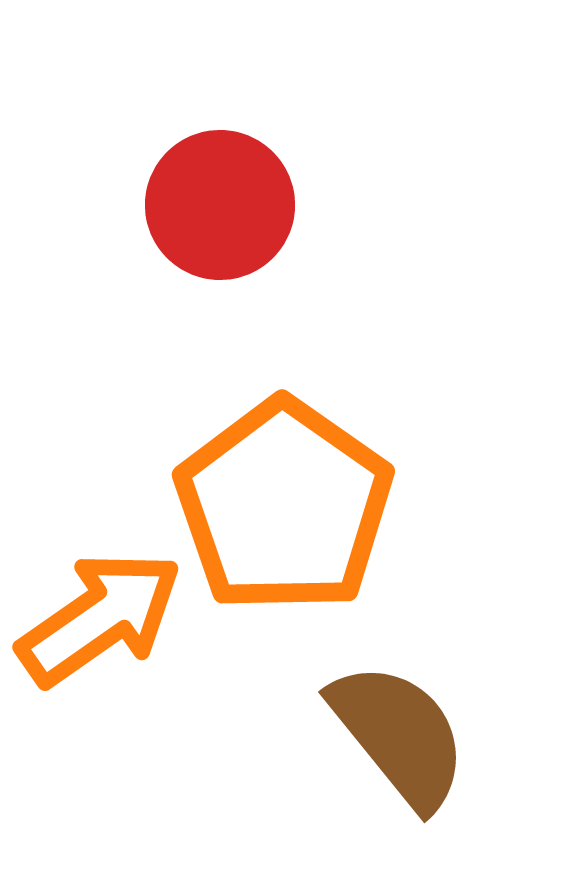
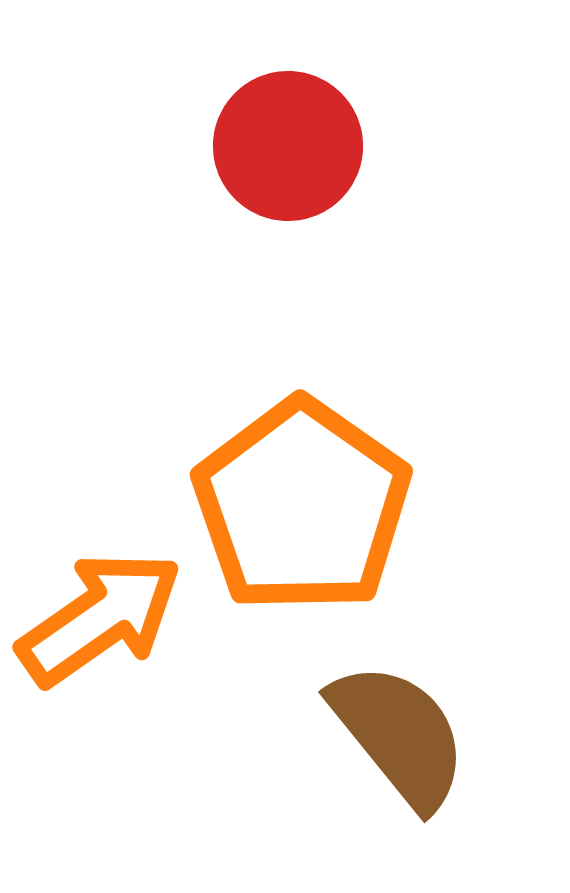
red circle: moved 68 px right, 59 px up
orange pentagon: moved 18 px right
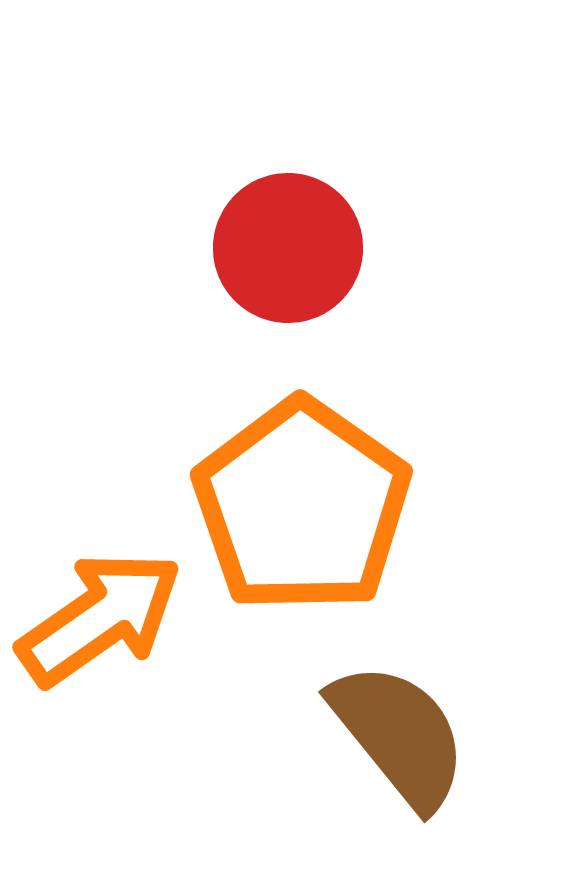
red circle: moved 102 px down
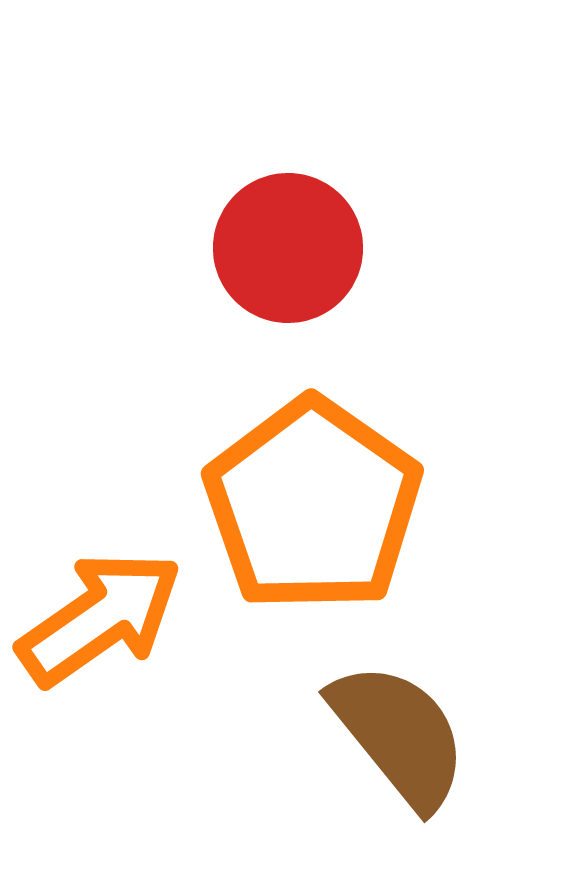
orange pentagon: moved 11 px right, 1 px up
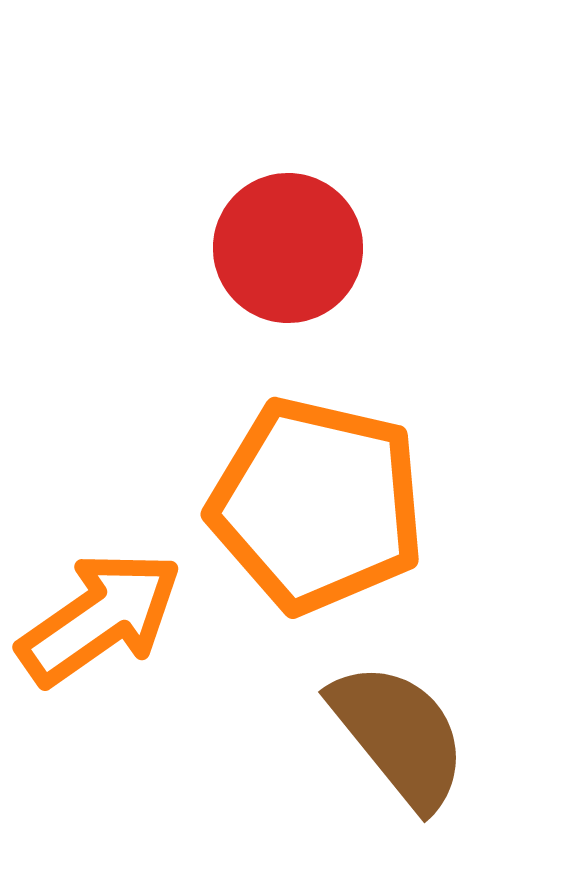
orange pentagon: moved 4 px right; rotated 22 degrees counterclockwise
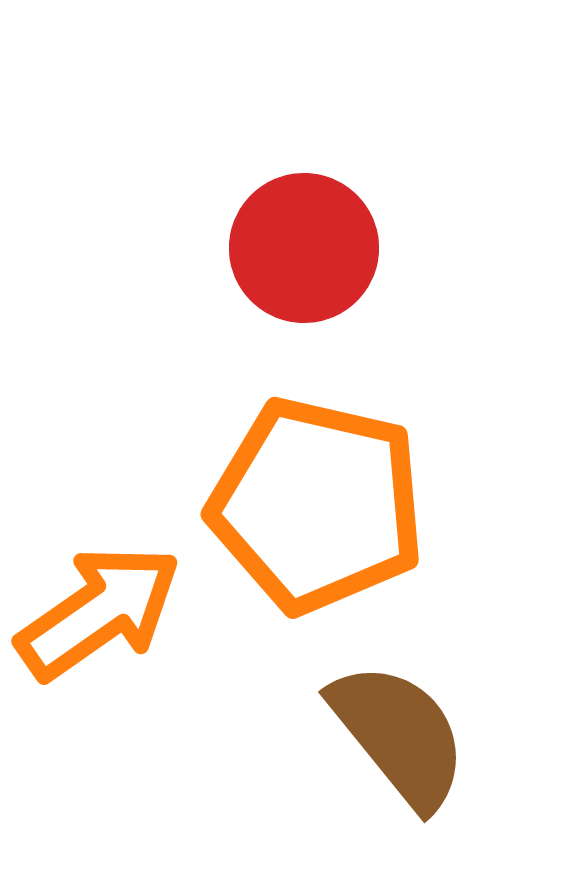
red circle: moved 16 px right
orange arrow: moved 1 px left, 6 px up
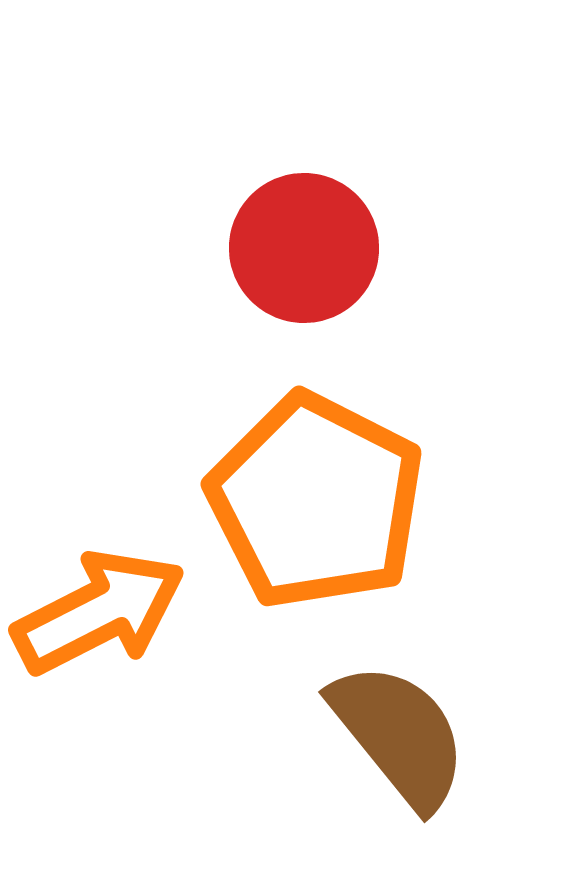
orange pentagon: moved 1 px left, 4 px up; rotated 14 degrees clockwise
orange arrow: rotated 8 degrees clockwise
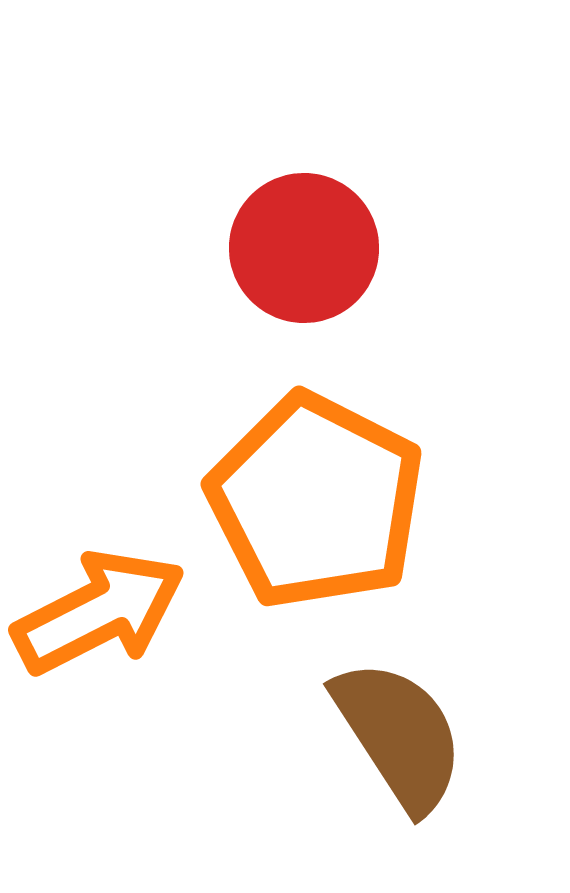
brown semicircle: rotated 6 degrees clockwise
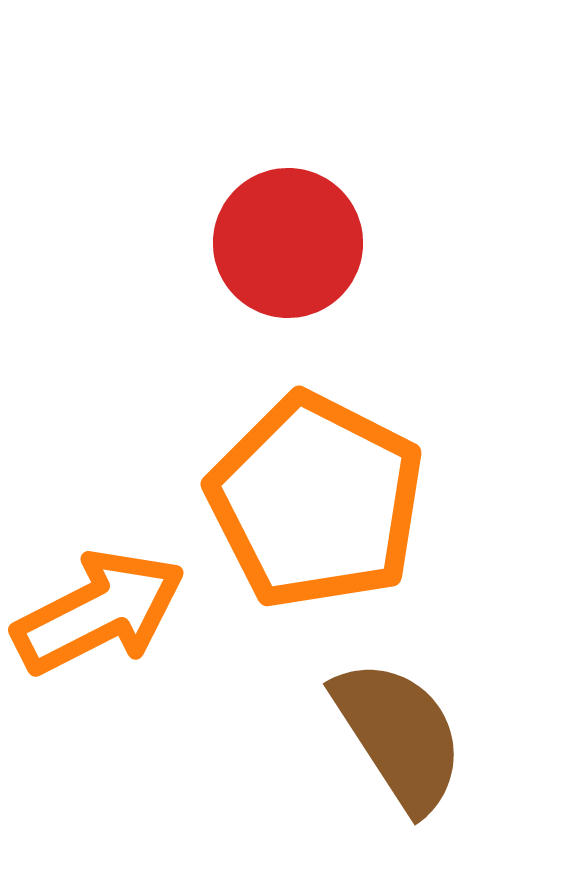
red circle: moved 16 px left, 5 px up
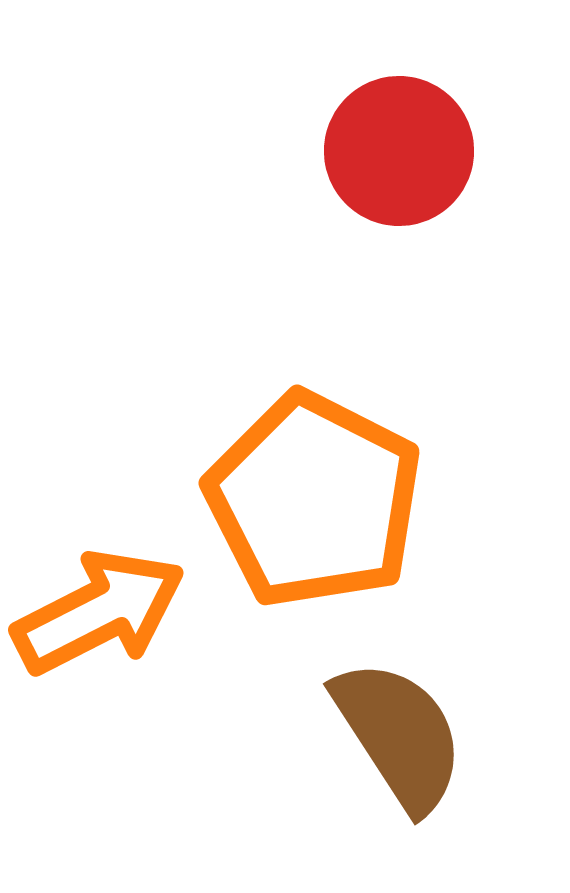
red circle: moved 111 px right, 92 px up
orange pentagon: moved 2 px left, 1 px up
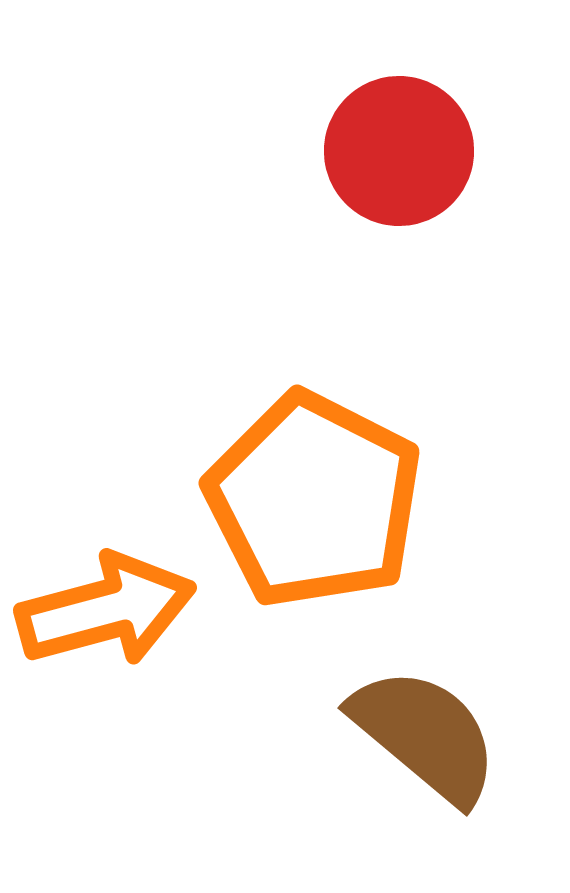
orange arrow: moved 7 px right, 2 px up; rotated 12 degrees clockwise
brown semicircle: moved 26 px right; rotated 17 degrees counterclockwise
